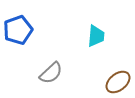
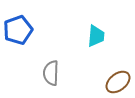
gray semicircle: rotated 135 degrees clockwise
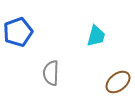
blue pentagon: moved 2 px down
cyan trapezoid: rotated 10 degrees clockwise
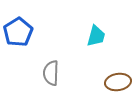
blue pentagon: rotated 12 degrees counterclockwise
brown ellipse: rotated 30 degrees clockwise
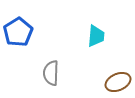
cyan trapezoid: rotated 10 degrees counterclockwise
brown ellipse: rotated 15 degrees counterclockwise
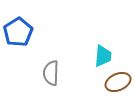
cyan trapezoid: moved 7 px right, 20 px down
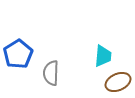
blue pentagon: moved 22 px down
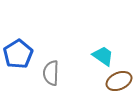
cyan trapezoid: rotated 60 degrees counterclockwise
brown ellipse: moved 1 px right, 1 px up
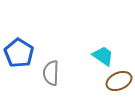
blue pentagon: moved 1 px right, 1 px up; rotated 8 degrees counterclockwise
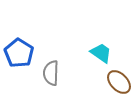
cyan trapezoid: moved 2 px left, 3 px up
brown ellipse: moved 1 px down; rotated 70 degrees clockwise
